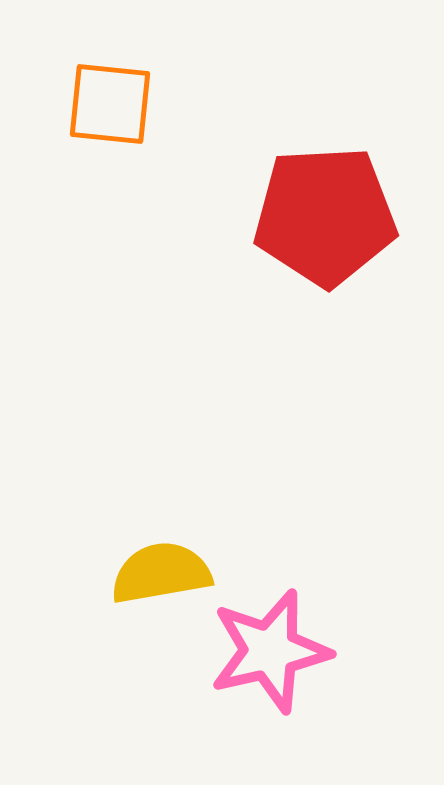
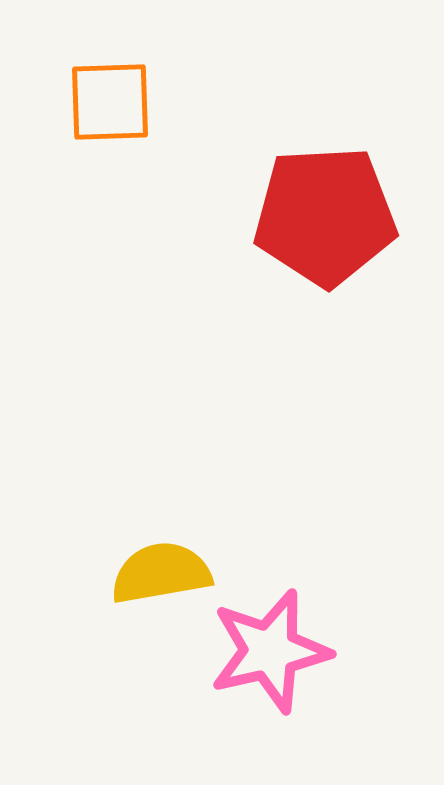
orange square: moved 2 px up; rotated 8 degrees counterclockwise
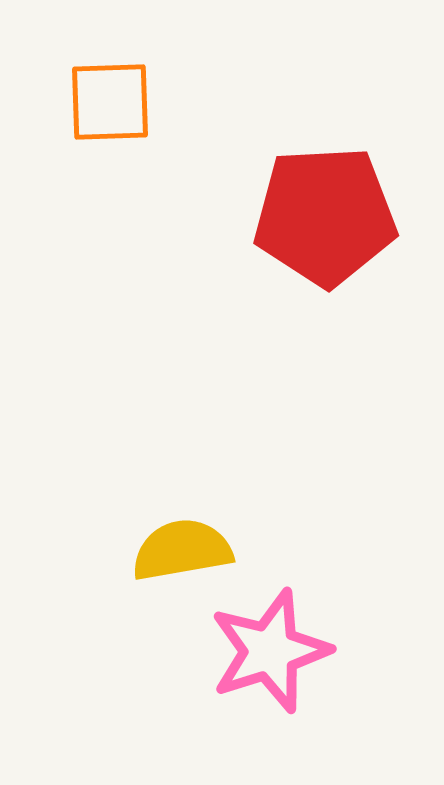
yellow semicircle: moved 21 px right, 23 px up
pink star: rotated 5 degrees counterclockwise
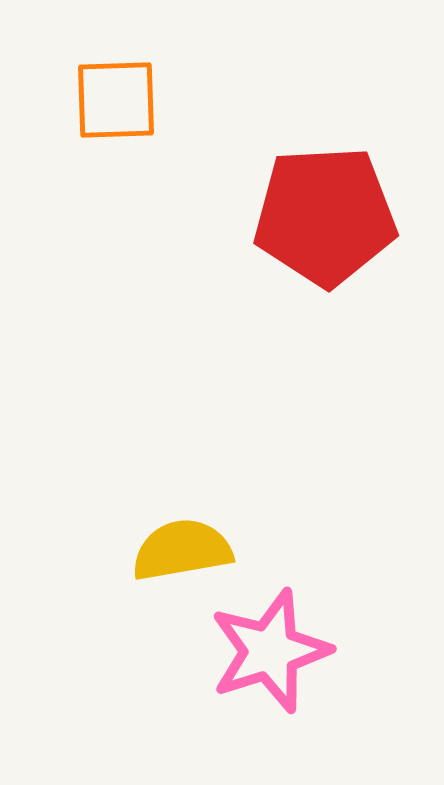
orange square: moved 6 px right, 2 px up
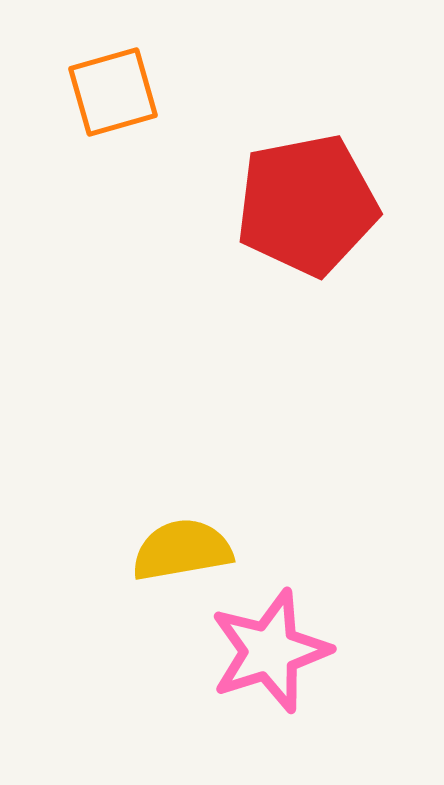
orange square: moved 3 px left, 8 px up; rotated 14 degrees counterclockwise
red pentagon: moved 18 px left, 11 px up; rotated 8 degrees counterclockwise
